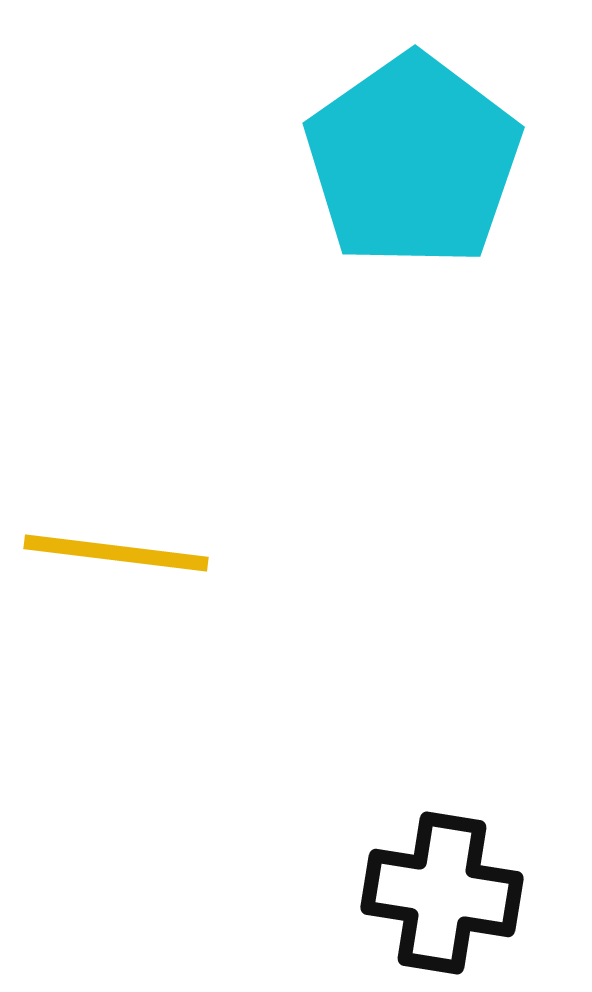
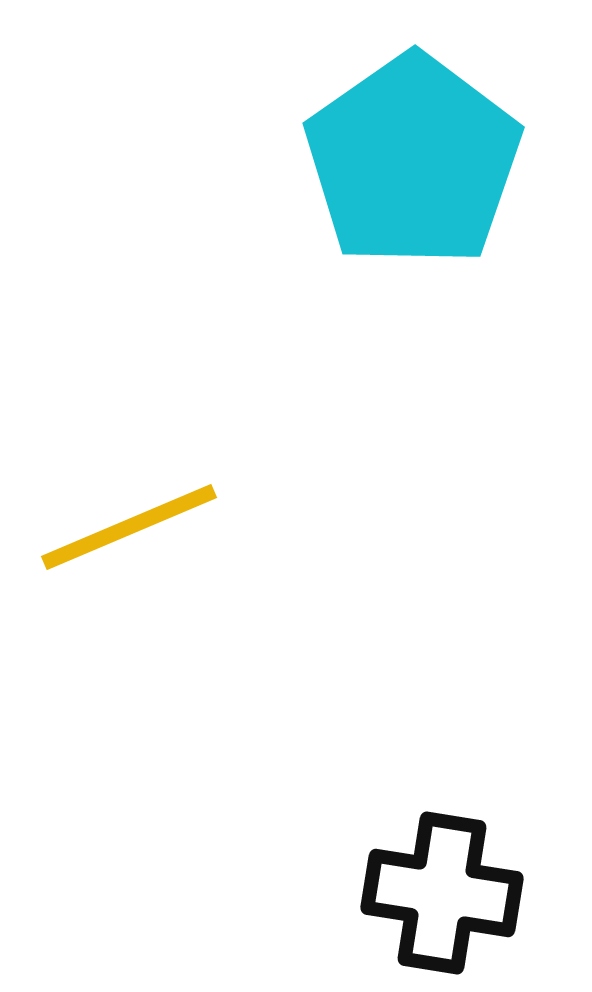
yellow line: moved 13 px right, 26 px up; rotated 30 degrees counterclockwise
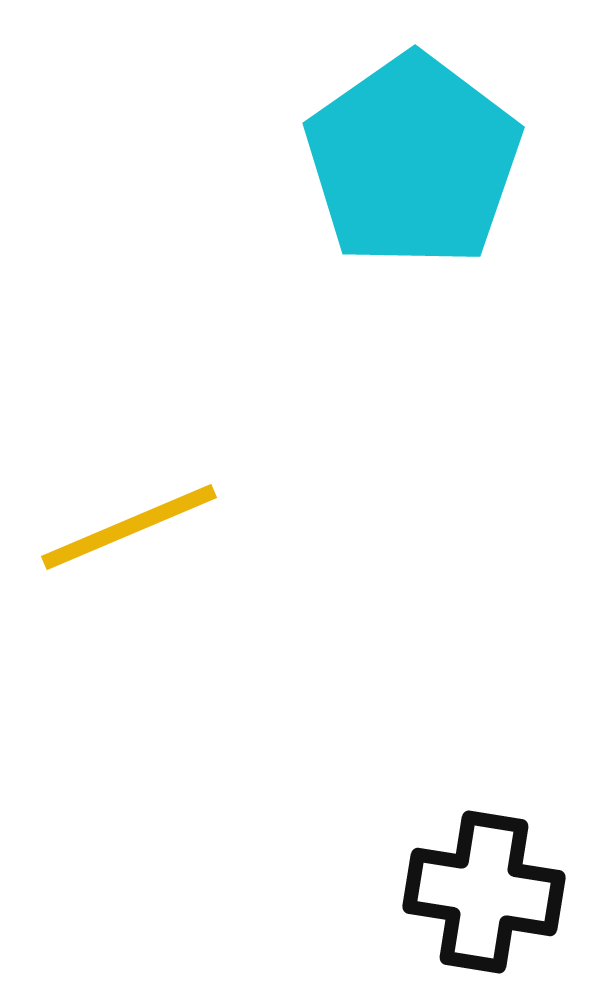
black cross: moved 42 px right, 1 px up
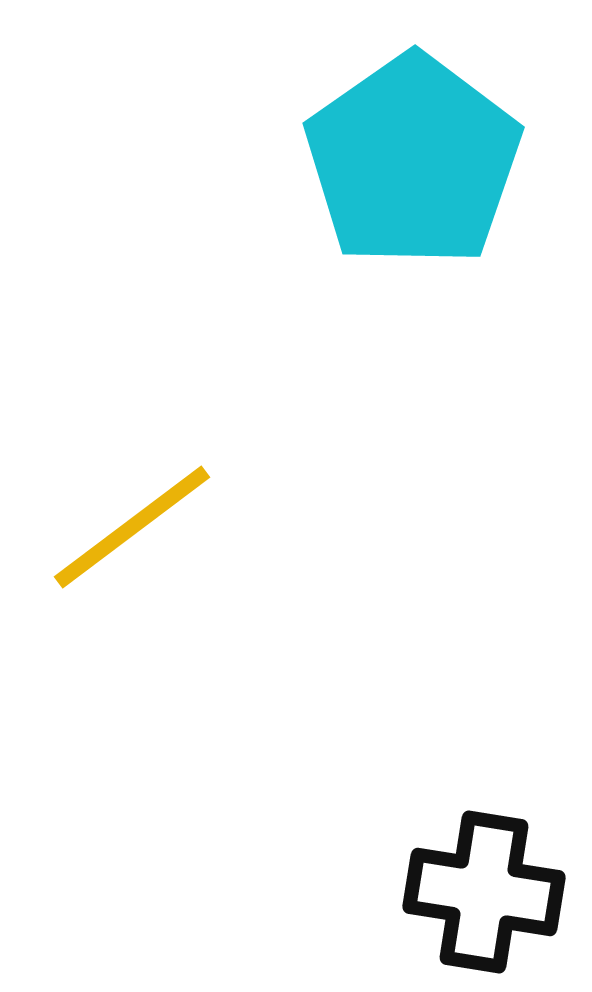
yellow line: moved 3 px right; rotated 14 degrees counterclockwise
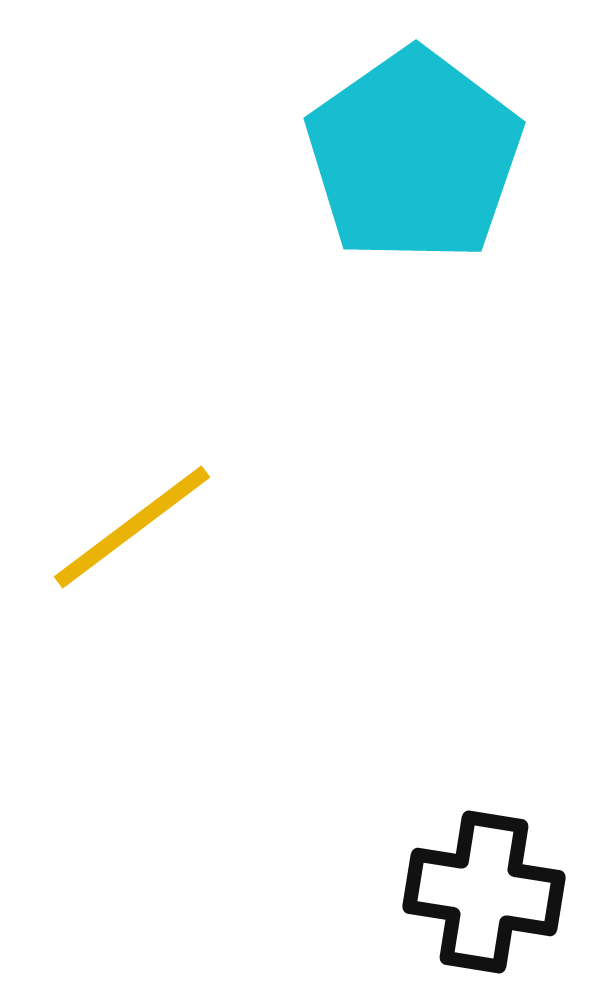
cyan pentagon: moved 1 px right, 5 px up
